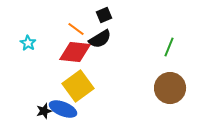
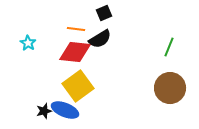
black square: moved 2 px up
orange line: rotated 30 degrees counterclockwise
blue ellipse: moved 2 px right, 1 px down
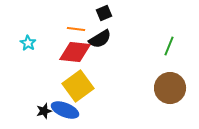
green line: moved 1 px up
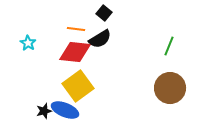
black square: rotated 28 degrees counterclockwise
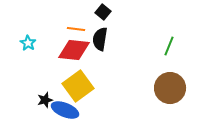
black square: moved 1 px left, 1 px up
black semicircle: rotated 130 degrees clockwise
red diamond: moved 1 px left, 2 px up
black star: moved 1 px right, 11 px up
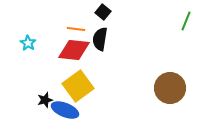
green line: moved 17 px right, 25 px up
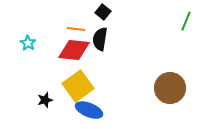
blue ellipse: moved 24 px right
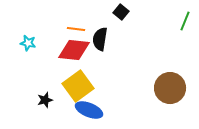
black square: moved 18 px right
green line: moved 1 px left
cyan star: rotated 21 degrees counterclockwise
